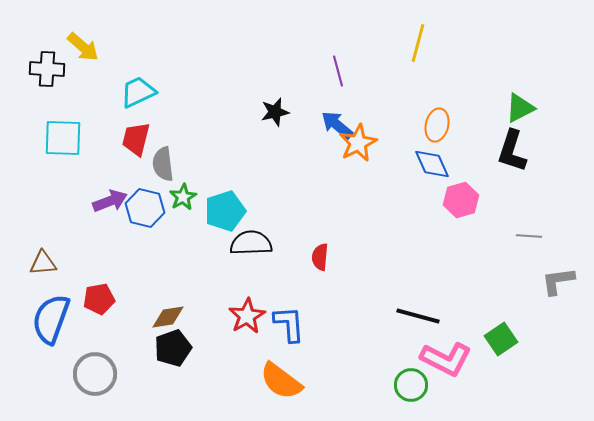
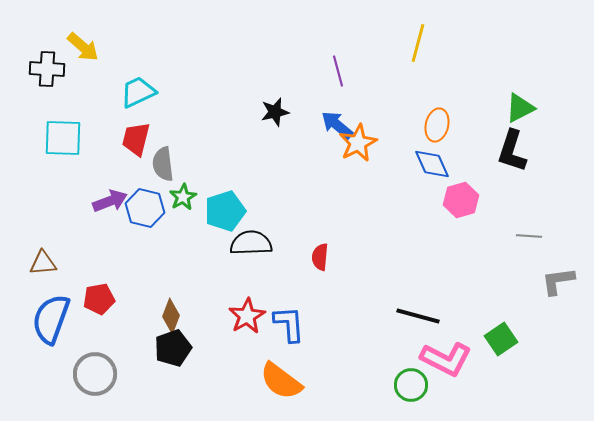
brown diamond: moved 3 px right, 1 px up; rotated 60 degrees counterclockwise
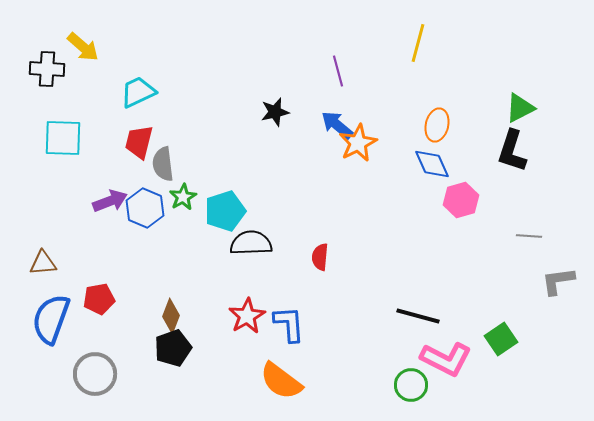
red trapezoid: moved 3 px right, 3 px down
blue hexagon: rotated 9 degrees clockwise
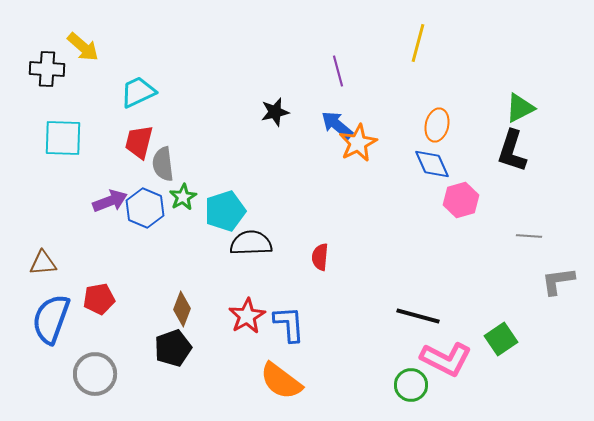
brown diamond: moved 11 px right, 7 px up
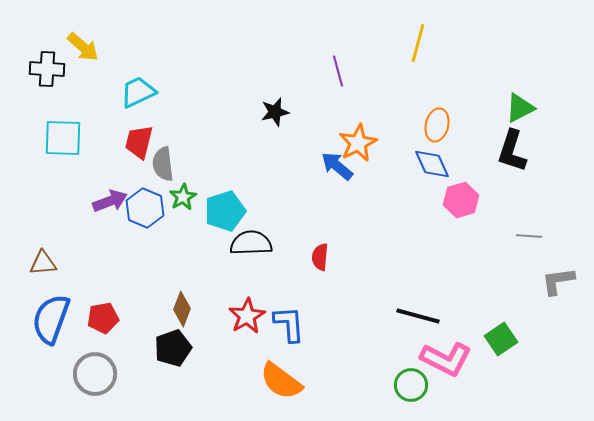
blue arrow: moved 41 px down
red pentagon: moved 4 px right, 19 px down
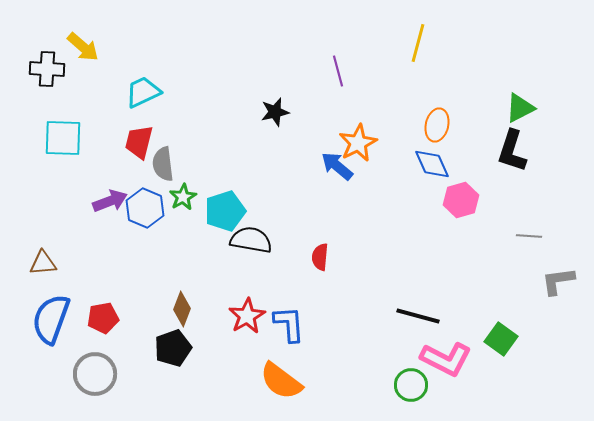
cyan trapezoid: moved 5 px right
black semicircle: moved 3 px up; rotated 12 degrees clockwise
green square: rotated 20 degrees counterclockwise
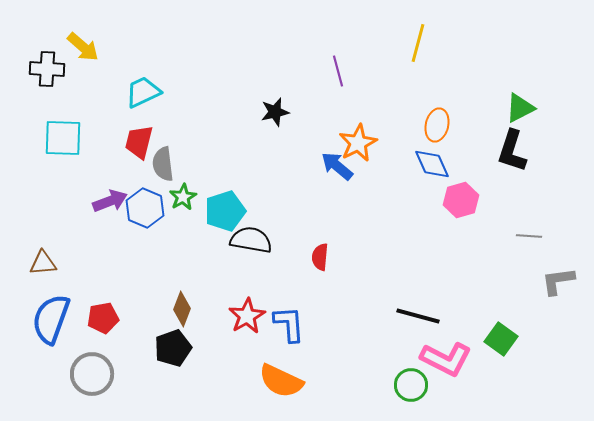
gray circle: moved 3 px left
orange semicircle: rotated 12 degrees counterclockwise
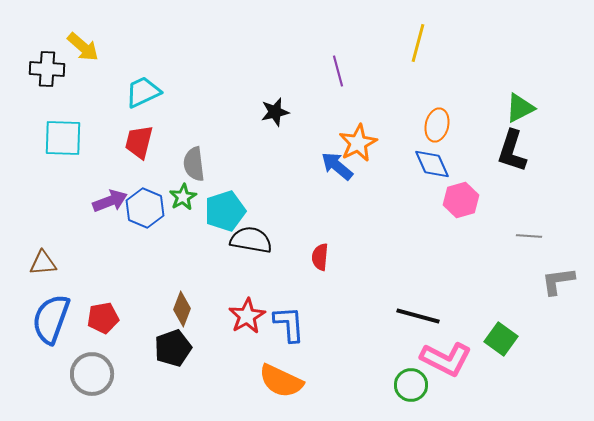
gray semicircle: moved 31 px right
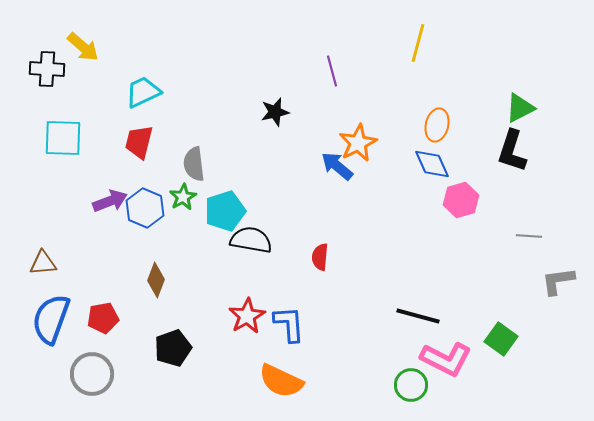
purple line: moved 6 px left
brown diamond: moved 26 px left, 29 px up
